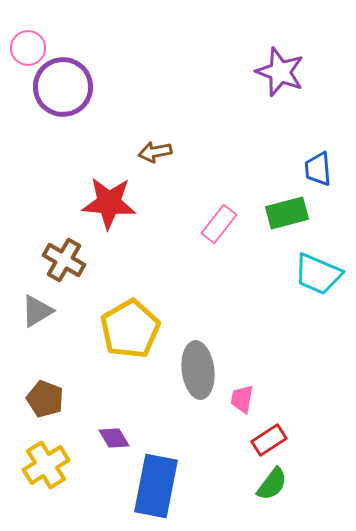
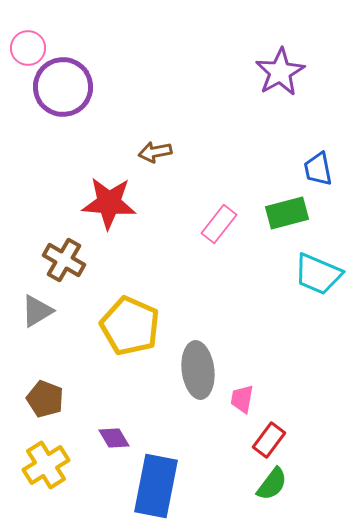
purple star: rotated 21 degrees clockwise
blue trapezoid: rotated 6 degrees counterclockwise
yellow pentagon: moved 3 px up; rotated 18 degrees counterclockwise
red rectangle: rotated 20 degrees counterclockwise
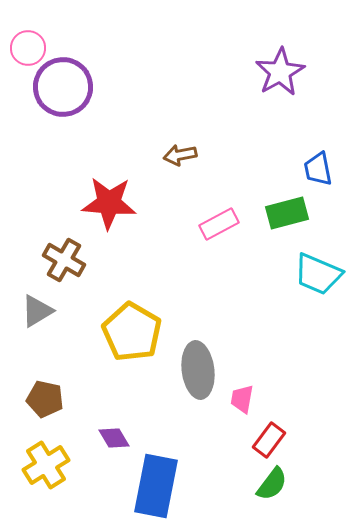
brown arrow: moved 25 px right, 3 px down
pink rectangle: rotated 24 degrees clockwise
yellow pentagon: moved 2 px right, 6 px down; rotated 6 degrees clockwise
brown pentagon: rotated 9 degrees counterclockwise
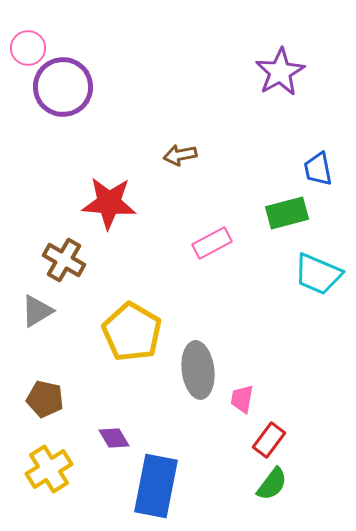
pink rectangle: moved 7 px left, 19 px down
yellow cross: moved 3 px right, 4 px down
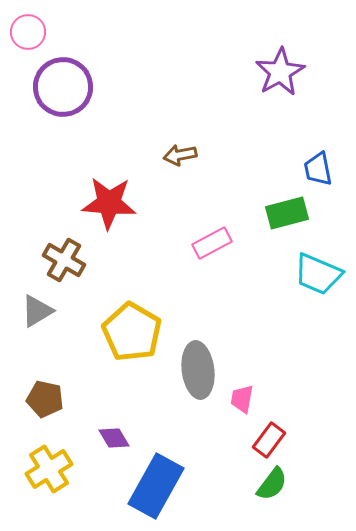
pink circle: moved 16 px up
blue rectangle: rotated 18 degrees clockwise
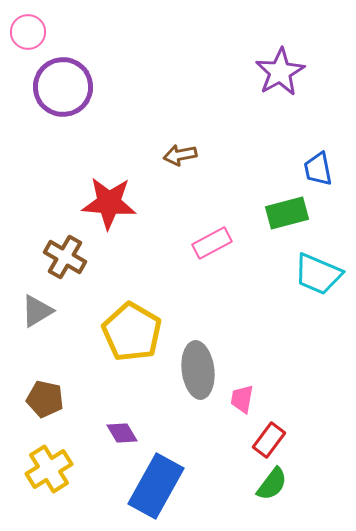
brown cross: moved 1 px right, 3 px up
purple diamond: moved 8 px right, 5 px up
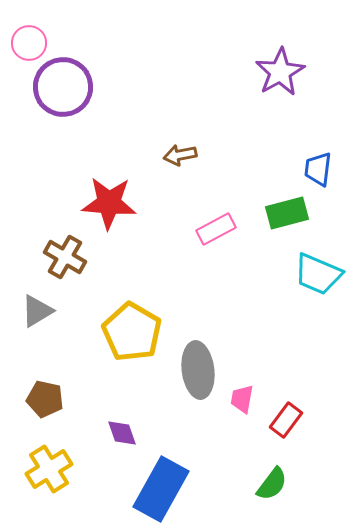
pink circle: moved 1 px right, 11 px down
blue trapezoid: rotated 18 degrees clockwise
pink rectangle: moved 4 px right, 14 px up
purple diamond: rotated 12 degrees clockwise
red rectangle: moved 17 px right, 20 px up
blue rectangle: moved 5 px right, 3 px down
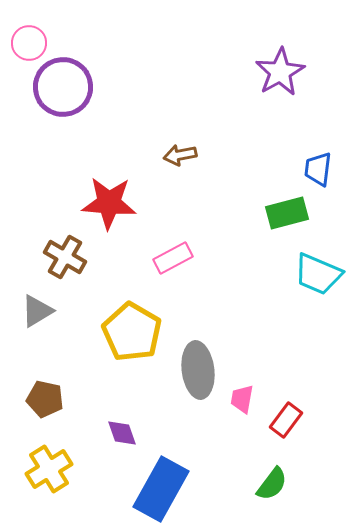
pink rectangle: moved 43 px left, 29 px down
